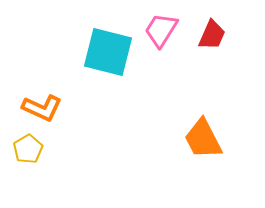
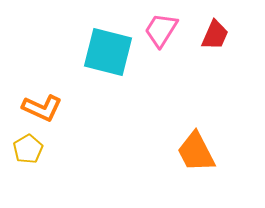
red trapezoid: moved 3 px right
orange trapezoid: moved 7 px left, 13 px down
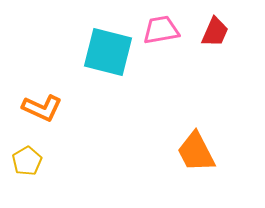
pink trapezoid: rotated 48 degrees clockwise
red trapezoid: moved 3 px up
yellow pentagon: moved 1 px left, 12 px down
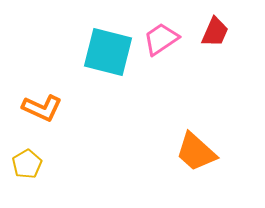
pink trapezoid: moved 9 px down; rotated 24 degrees counterclockwise
orange trapezoid: rotated 21 degrees counterclockwise
yellow pentagon: moved 3 px down
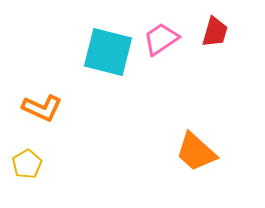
red trapezoid: rotated 8 degrees counterclockwise
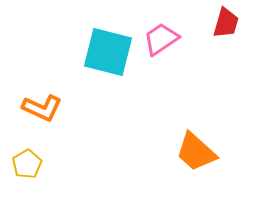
red trapezoid: moved 11 px right, 9 px up
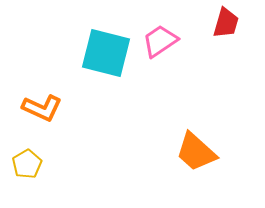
pink trapezoid: moved 1 px left, 2 px down
cyan square: moved 2 px left, 1 px down
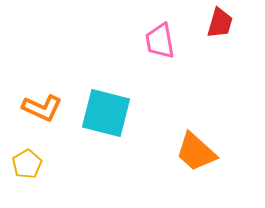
red trapezoid: moved 6 px left
pink trapezoid: rotated 66 degrees counterclockwise
cyan square: moved 60 px down
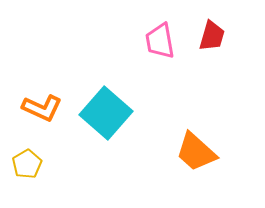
red trapezoid: moved 8 px left, 13 px down
cyan square: rotated 27 degrees clockwise
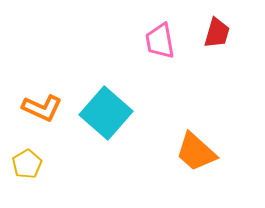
red trapezoid: moved 5 px right, 3 px up
